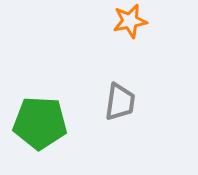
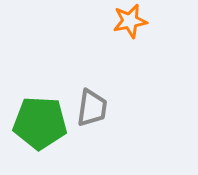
gray trapezoid: moved 28 px left, 6 px down
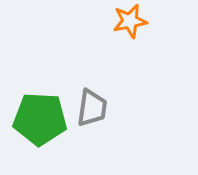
green pentagon: moved 4 px up
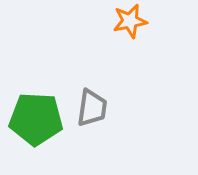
green pentagon: moved 4 px left
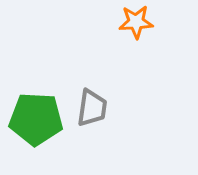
orange star: moved 6 px right, 1 px down; rotated 8 degrees clockwise
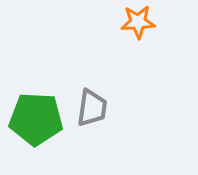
orange star: moved 2 px right
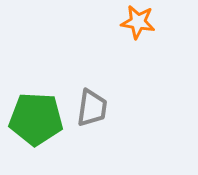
orange star: rotated 12 degrees clockwise
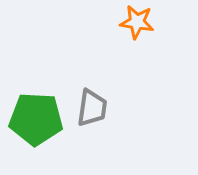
orange star: moved 1 px left
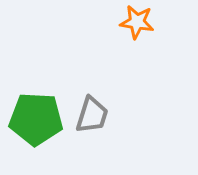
gray trapezoid: moved 7 px down; rotated 9 degrees clockwise
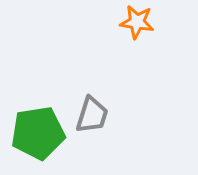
green pentagon: moved 2 px right, 14 px down; rotated 12 degrees counterclockwise
